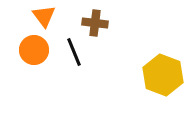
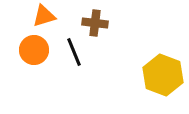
orange triangle: rotated 50 degrees clockwise
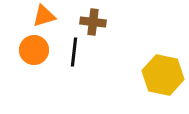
brown cross: moved 2 px left, 1 px up
black line: rotated 28 degrees clockwise
yellow hexagon: rotated 9 degrees counterclockwise
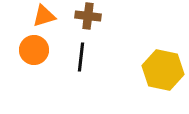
brown cross: moved 5 px left, 6 px up
black line: moved 7 px right, 5 px down
yellow hexagon: moved 5 px up
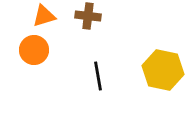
black line: moved 17 px right, 19 px down; rotated 16 degrees counterclockwise
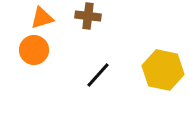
orange triangle: moved 2 px left, 2 px down
black line: moved 1 px up; rotated 52 degrees clockwise
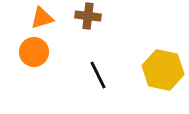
orange circle: moved 2 px down
black line: rotated 68 degrees counterclockwise
